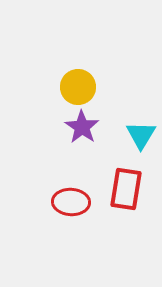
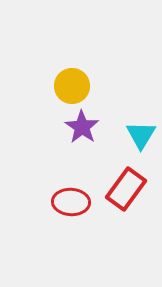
yellow circle: moved 6 px left, 1 px up
red rectangle: rotated 27 degrees clockwise
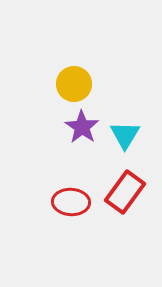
yellow circle: moved 2 px right, 2 px up
cyan triangle: moved 16 px left
red rectangle: moved 1 px left, 3 px down
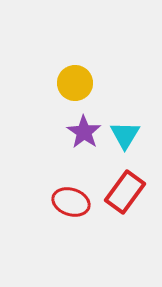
yellow circle: moved 1 px right, 1 px up
purple star: moved 2 px right, 5 px down
red ellipse: rotated 15 degrees clockwise
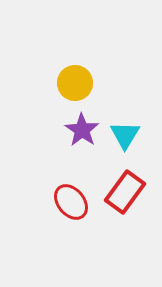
purple star: moved 2 px left, 2 px up
red ellipse: rotated 33 degrees clockwise
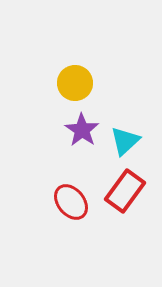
cyan triangle: moved 6 px down; rotated 16 degrees clockwise
red rectangle: moved 1 px up
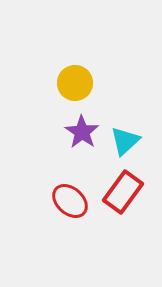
purple star: moved 2 px down
red rectangle: moved 2 px left, 1 px down
red ellipse: moved 1 px left, 1 px up; rotated 9 degrees counterclockwise
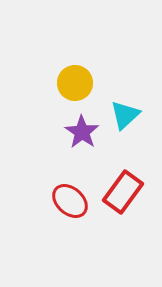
cyan triangle: moved 26 px up
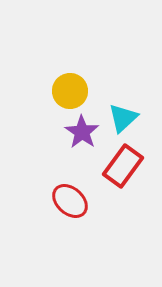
yellow circle: moved 5 px left, 8 px down
cyan triangle: moved 2 px left, 3 px down
red rectangle: moved 26 px up
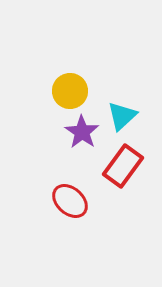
cyan triangle: moved 1 px left, 2 px up
